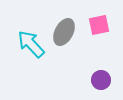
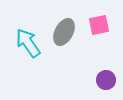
cyan arrow: moved 3 px left, 1 px up; rotated 8 degrees clockwise
purple circle: moved 5 px right
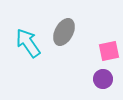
pink square: moved 10 px right, 26 px down
purple circle: moved 3 px left, 1 px up
